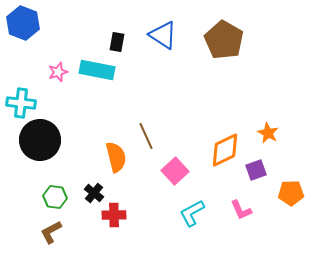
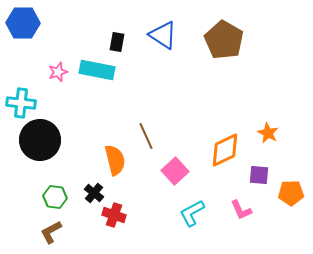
blue hexagon: rotated 20 degrees counterclockwise
orange semicircle: moved 1 px left, 3 px down
purple square: moved 3 px right, 5 px down; rotated 25 degrees clockwise
red cross: rotated 20 degrees clockwise
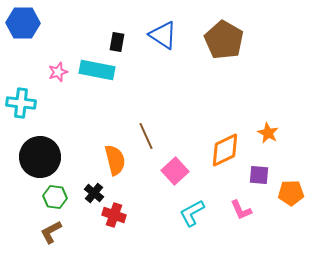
black circle: moved 17 px down
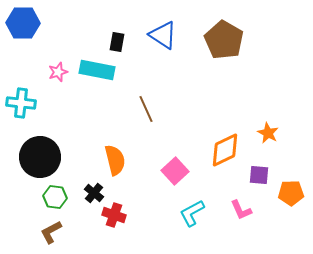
brown line: moved 27 px up
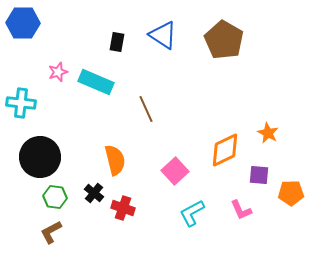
cyan rectangle: moved 1 px left, 12 px down; rotated 12 degrees clockwise
red cross: moved 9 px right, 7 px up
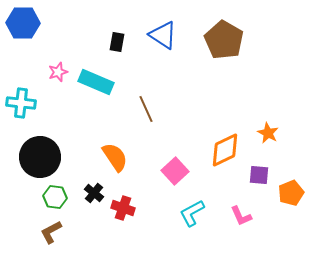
orange semicircle: moved 3 px up; rotated 20 degrees counterclockwise
orange pentagon: rotated 20 degrees counterclockwise
pink L-shape: moved 6 px down
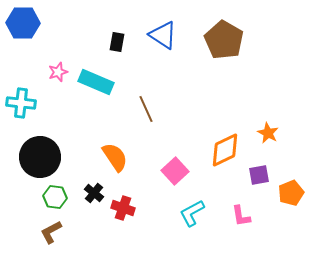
purple square: rotated 15 degrees counterclockwise
pink L-shape: rotated 15 degrees clockwise
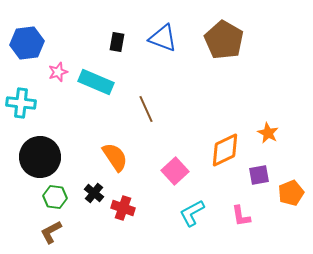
blue hexagon: moved 4 px right, 20 px down; rotated 8 degrees counterclockwise
blue triangle: moved 3 px down; rotated 12 degrees counterclockwise
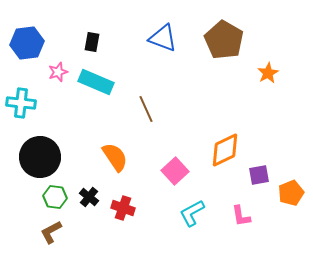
black rectangle: moved 25 px left
orange star: moved 60 px up; rotated 15 degrees clockwise
black cross: moved 5 px left, 4 px down
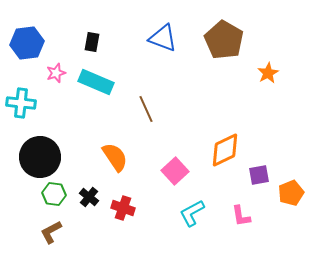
pink star: moved 2 px left, 1 px down
green hexagon: moved 1 px left, 3 px up
